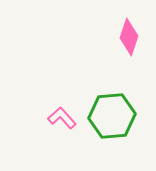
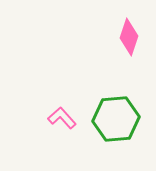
green hexagon: moved 4 px right, 3 px down
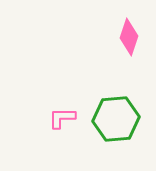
pink L-shape: rotated 48 degrees counterclockwise
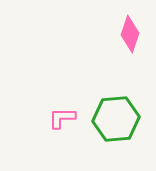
pink diamond: moved 1 px right, 3 px up
